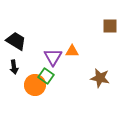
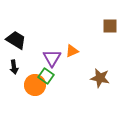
black trapezoid: moved 1 px up
orange triangle: rotated 24 degrees counterclockwise
purple triangle: moved 1 px left, 1 px down
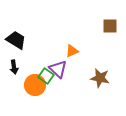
purple triangle: moved 6 px right, 11 px down; rotated 18 degrees counterclockwise
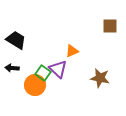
black arrow: moved 2 px left, 1 px down; rotated 104 degrees clockwise
green square: moved 3 px left, 3 px up
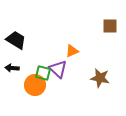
green square: rotated 21 degrees counterclockwise
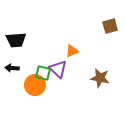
brown square: rotated 14 degrees counterclockwise
black trapezoid: rotated 145 degrees clockwise
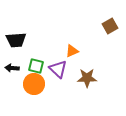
brown square: rotated 14 degrees counterclockwise
green square: moved 7 px left, 7 px up
brown star: moved 13 px left; rotated 12 degrees counterclockwise
orange circle: moved 1 px left, 1 px up
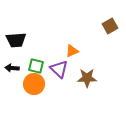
purple triangle: moved 1 px right
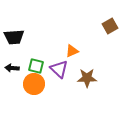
black trapezoid: moved 2 px left, 3 px up
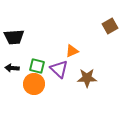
green square: moved 1 px right
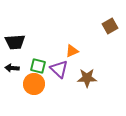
black trapezoid: moved 1 px right, 5 px down
green square: moved 1 px right
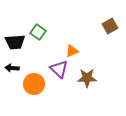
green square: moved 34 px up; rotated 21 degrees clockwise
